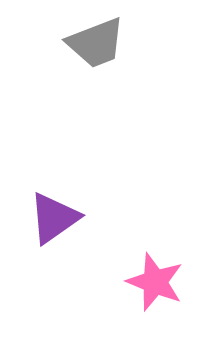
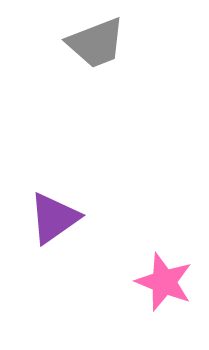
pink star: moved 9 px right
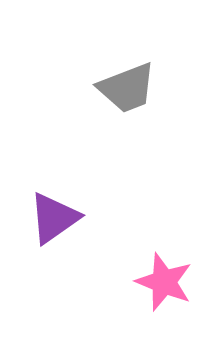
gray trapezoid: moved 31 px right, 45 px down
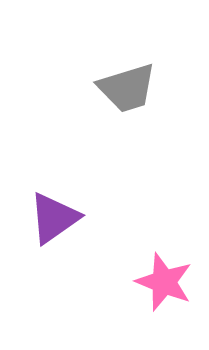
gray trapezoid: rotated 4 degrees clockwise
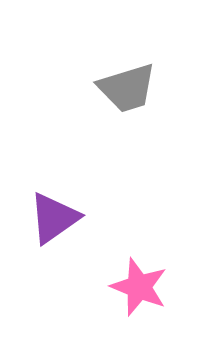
pink star: moved 25 px left, 5 px down
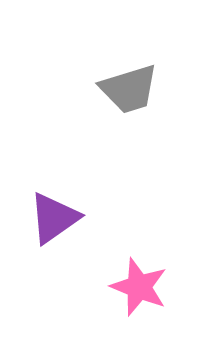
gray trapezoid: moved 2 px right, 1 px down
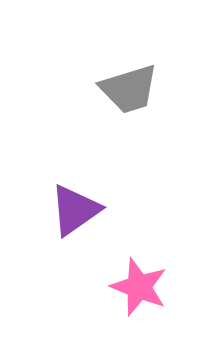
purple triangle: moved 21 px right, 8 px up
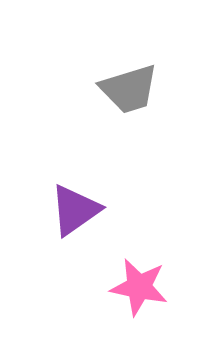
pink star: rotated 10 degrees counterclockwise
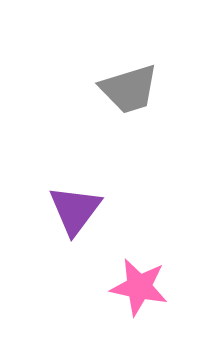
purple triangle: rotated 18 degrees counterclockwise
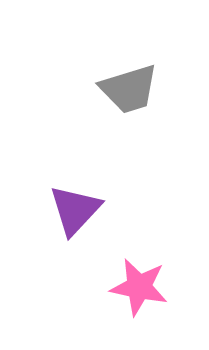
purple triangle: rotated 6 degrees clockwise
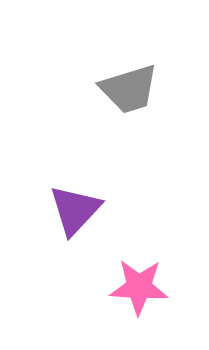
pink star: rotated 8 degrees counterclockwise
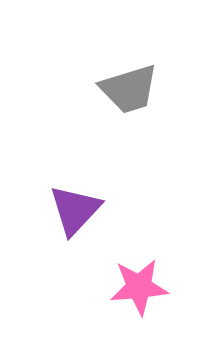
pink star: rotated 8 degrees counterclockwise
